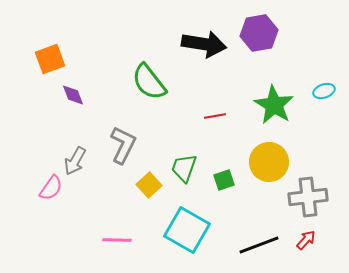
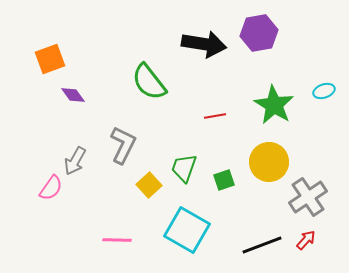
purple diamond: rotated 15 degrees counterclockwise
gray cross: rotated 27 degrees counterclockwise
black line: moved 3 px right
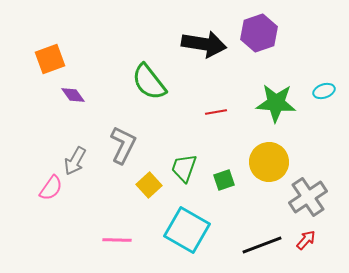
purple hexagon: rotated 9 degrees counterclockwise
green star: moved 2 px right, 2 px up; rotated 27 degrees counterclockwise
red line: moved 1 px right, 4 px up
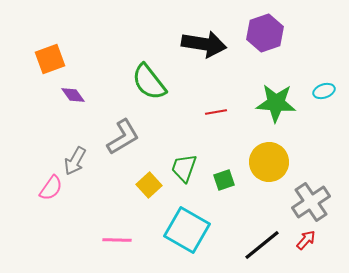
purple hexagon: moved 6 px right
gray L-shape: moved 8 px up; rotated 33 degrees clockwise
gray cross: moved 3 px right, 5 px down
black line: rotated 18 degrees counterclockwise
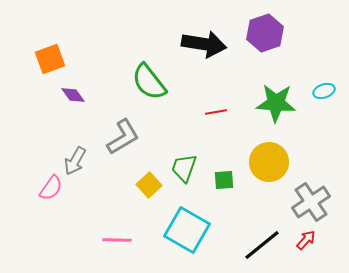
green square: rotated 15 degrees clockwise
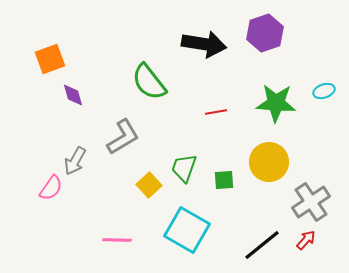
purple diamond: rotated 20 degrees clockwise
